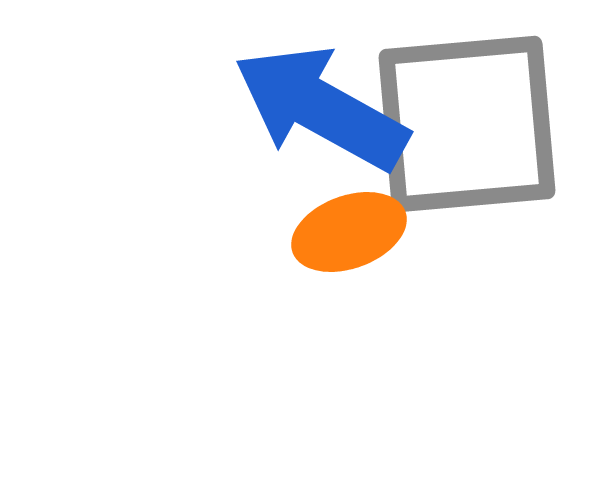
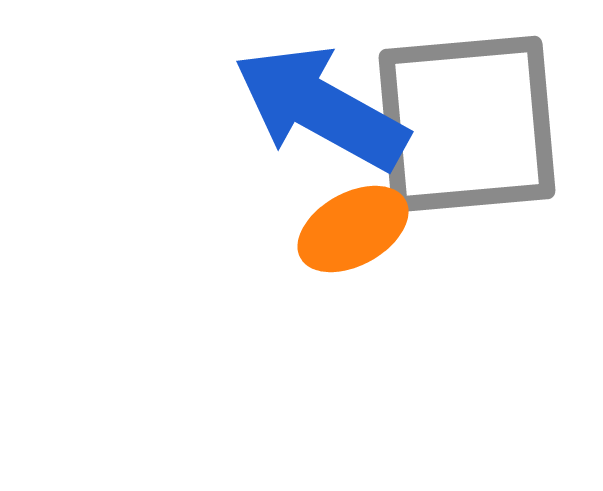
orange ellipse: moved 4 px right, 3 px up; rotated 9 degrees counterclockwise
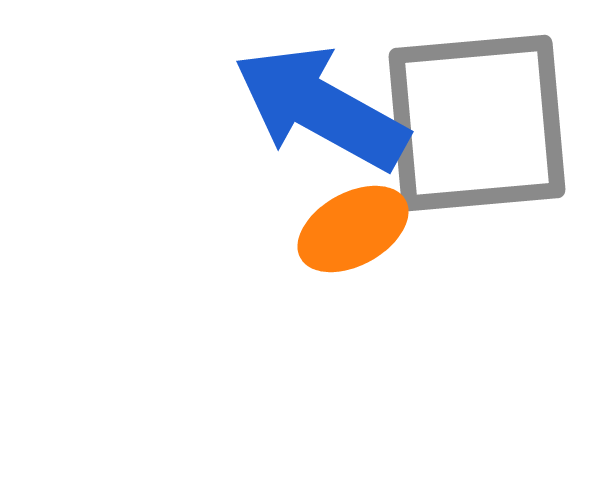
gray square: moved 10 px right, 1 px up
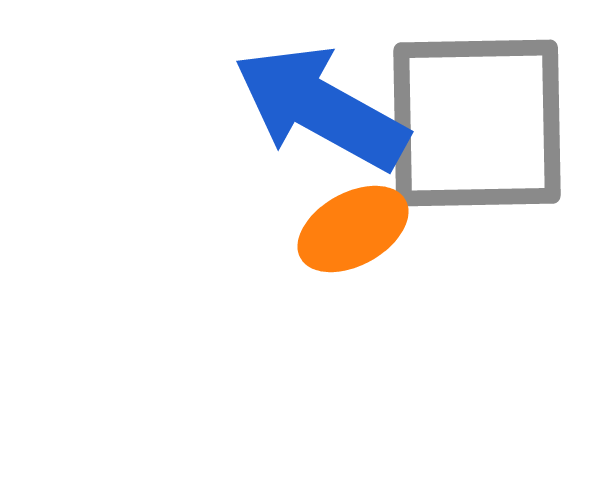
gray square: rotated 4 degrees clockwise
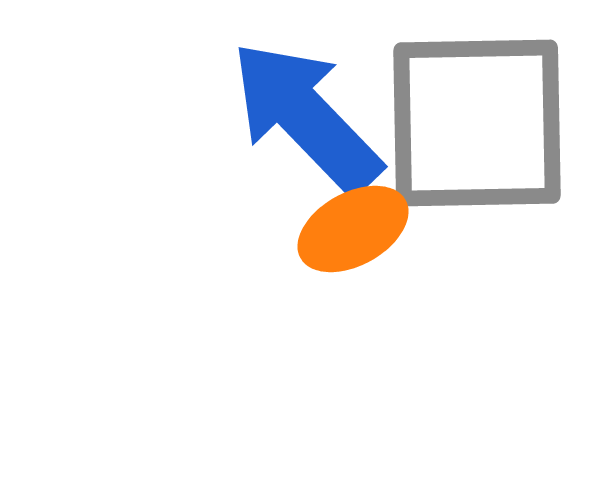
blue arrow: moved 15 px left, 9 px down; rotated 17 degrees clockwise
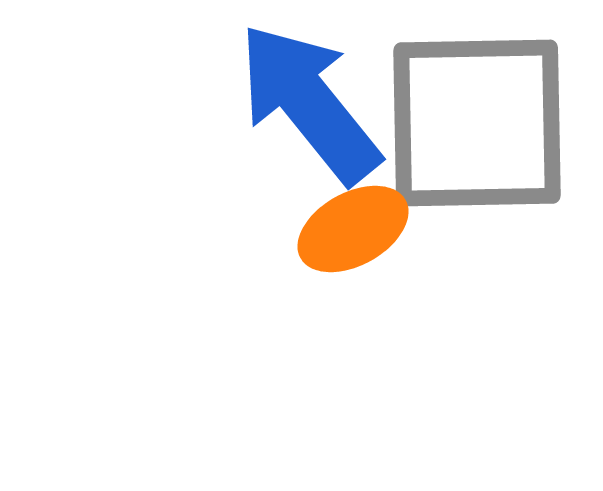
blue arrow: moved 3 px right, 14 px up; rotated 5 degrees clockwise
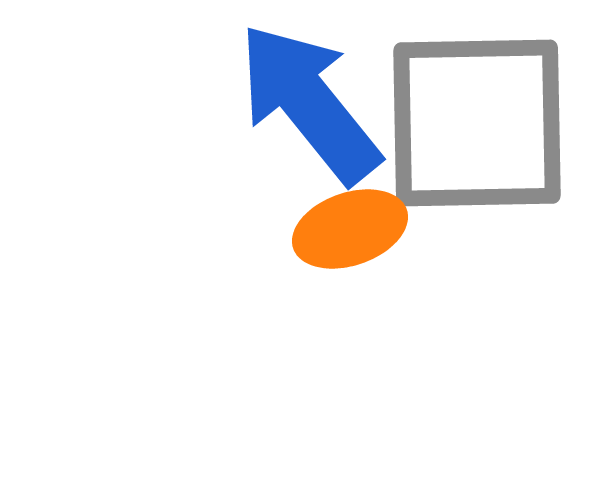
orange ellipse: moved 3 px left; rotated 10 degrees clockwise
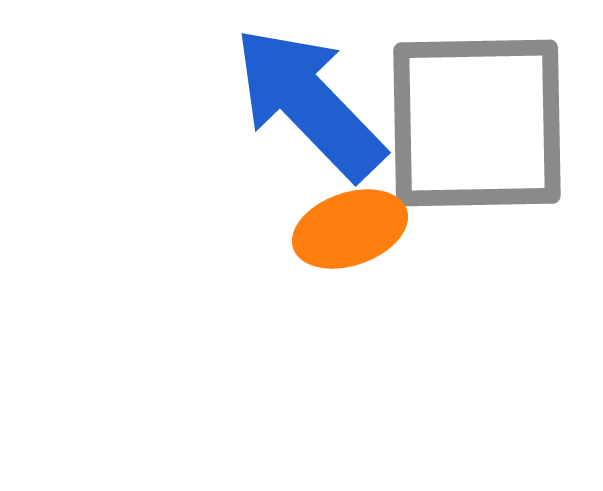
blue arrow: rotated 5 degrees counterclockwise
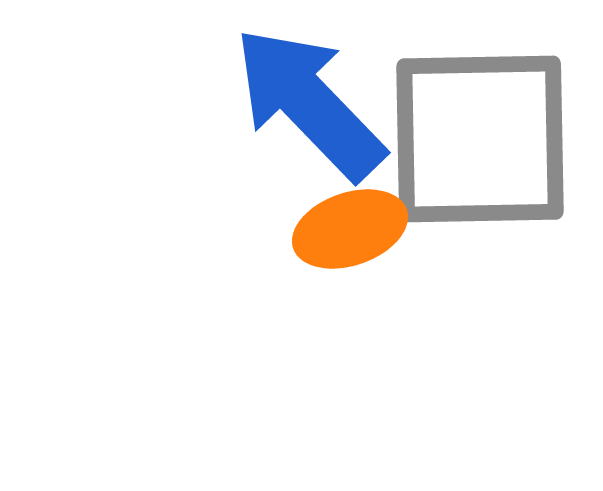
gray square: moved 3 px right, 16 px down
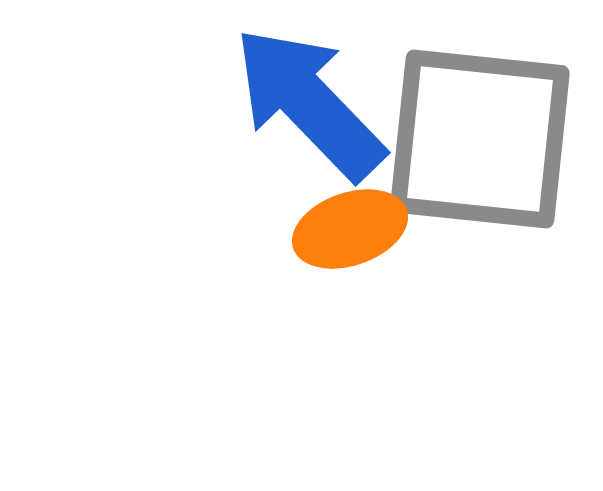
gray square: rotated 7 degrees clockwise
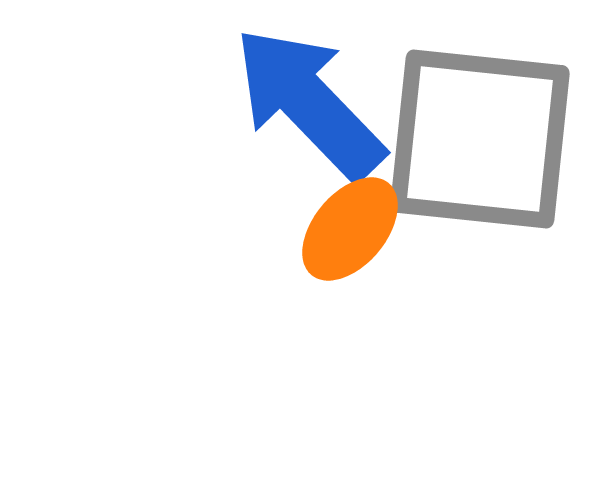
orange ellipse: rotated 31 degrees counterclockwise
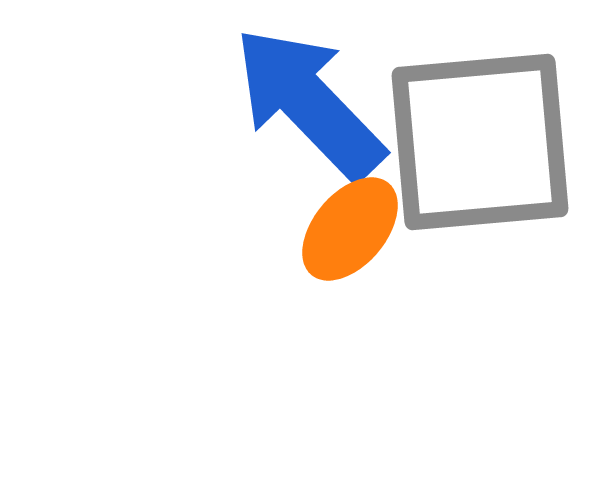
gray square: moved 3 px down; rotated 11 degrees counterclockwise
